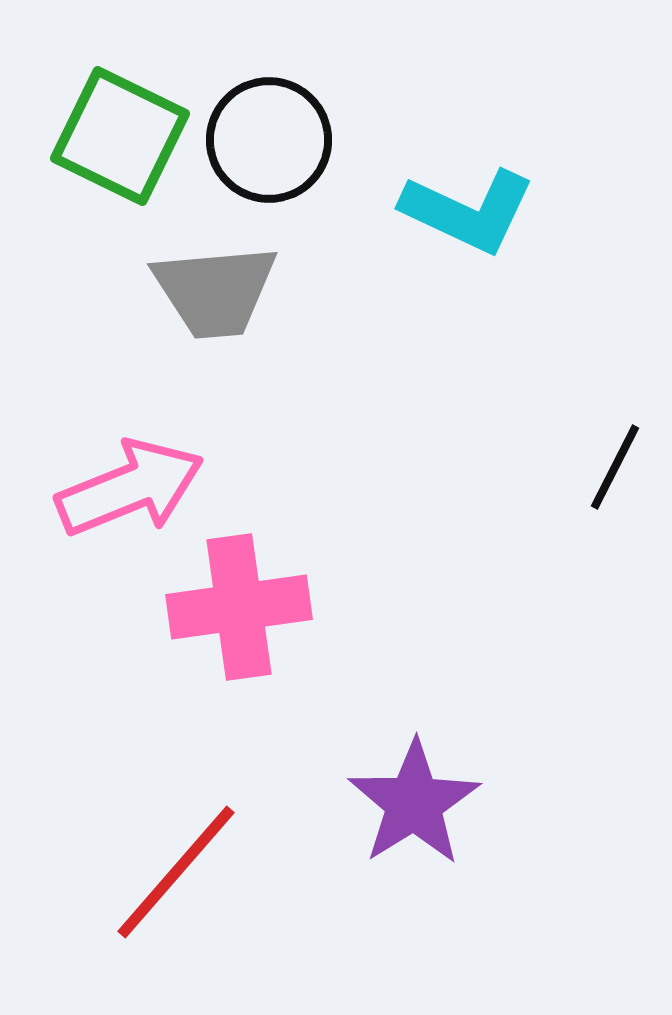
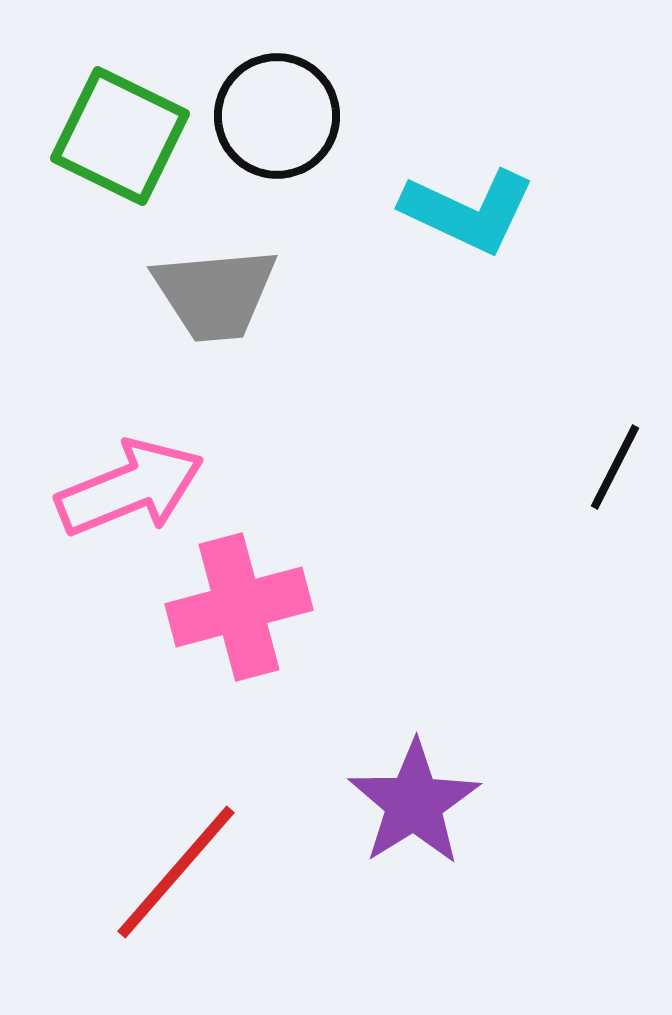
black circle: moved 8 px right, 24 px up
gray trapezoid: moved 3 px down
pink cross: rotated 7 degrees counterclockwise
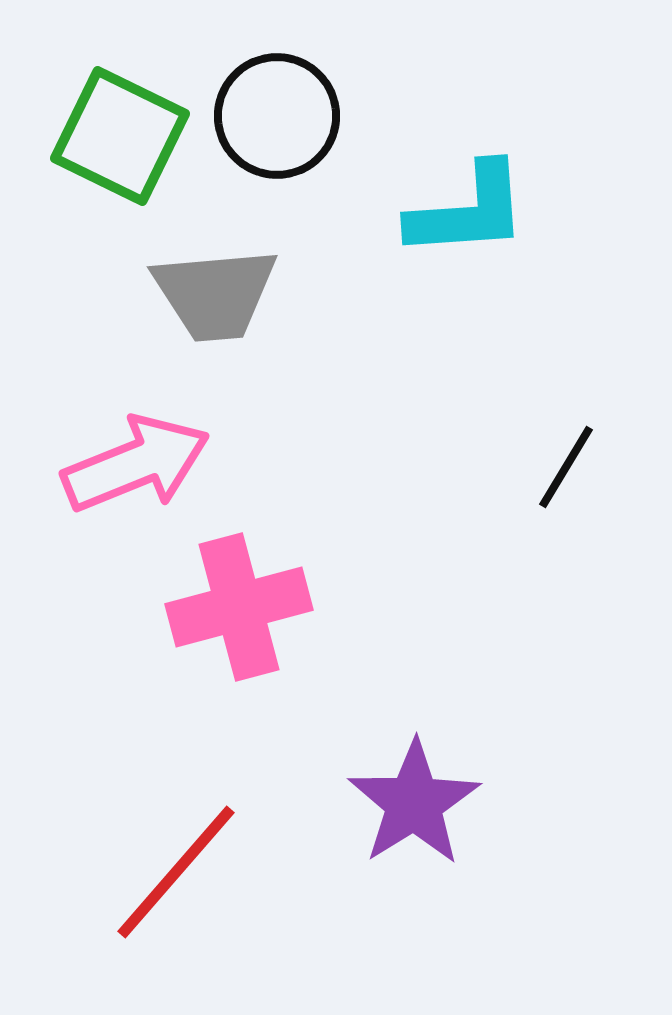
cyan L-shape: rotated 29 degrees counterclockwise
black line: moved 49 px left; rotated 4 degrees clockwise
pink arrow: moved 6 px right, 24 px up
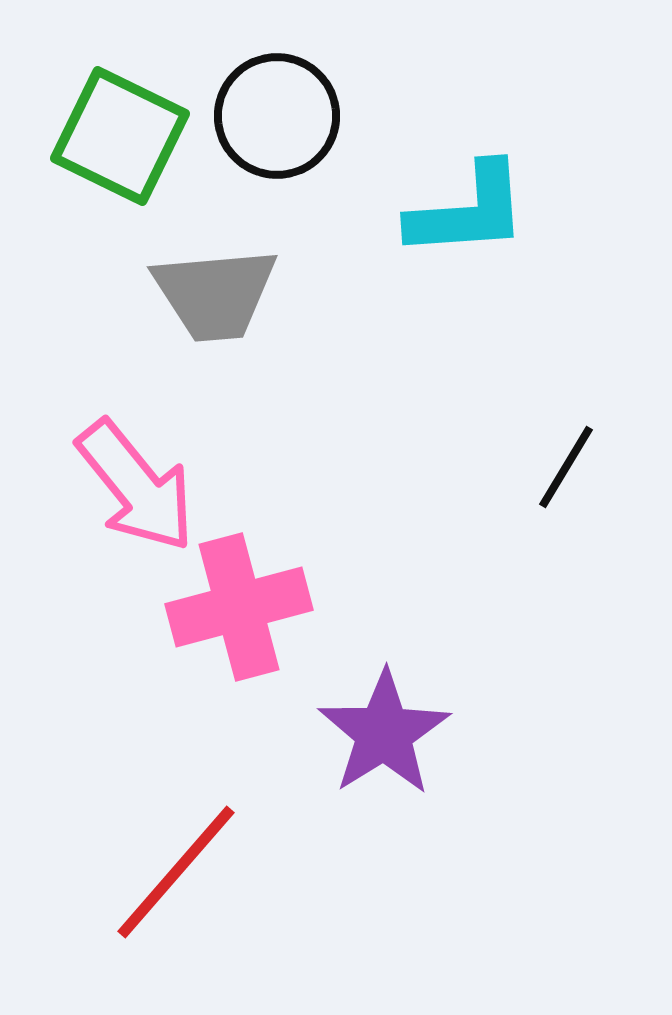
pink arrow: moved 22 px down; rotated 73 degrees clockwise
purple star: moved 30 px left, 70 px up
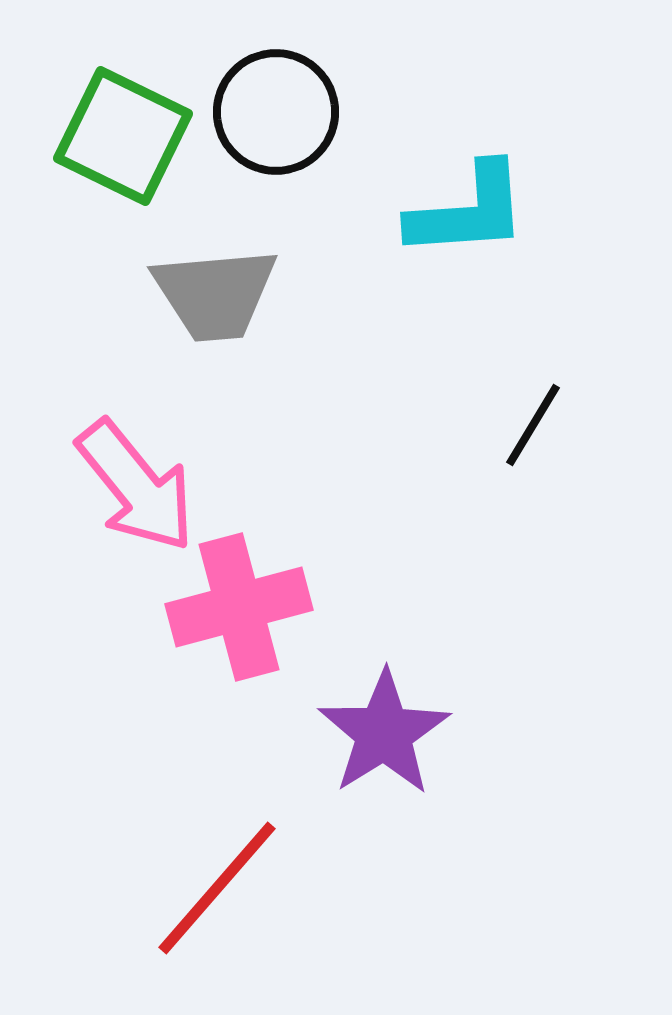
black circle: moved 1 px left, 4 px up
green square: moved 3 px right
black line: moved 33 px left, 42 px up
red line: moved 41 px right, 16 px down
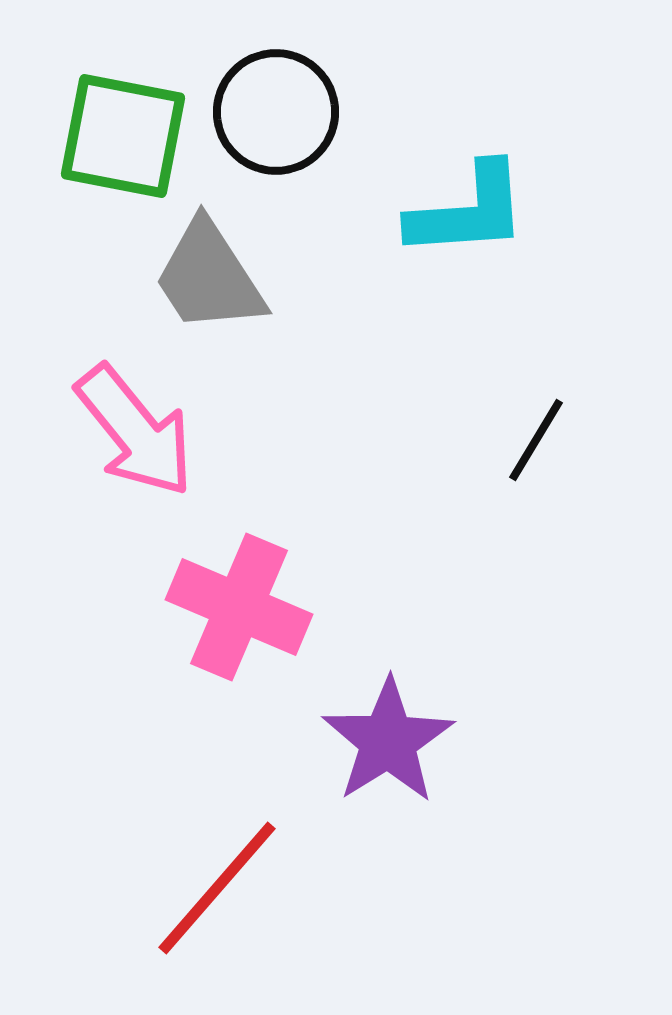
green square: rotated 15 degrees counterclockwise
gray trapezoid: moved 6 px left, 17 px up; rotated 62 degrees clockwise
black line: moved 3 px right, 15 px down
pink arrow: moved 1 px left, 55 px up
pink cross: rotated 38 degrees clockwise
purple star: moved 4 px right, 8 px down
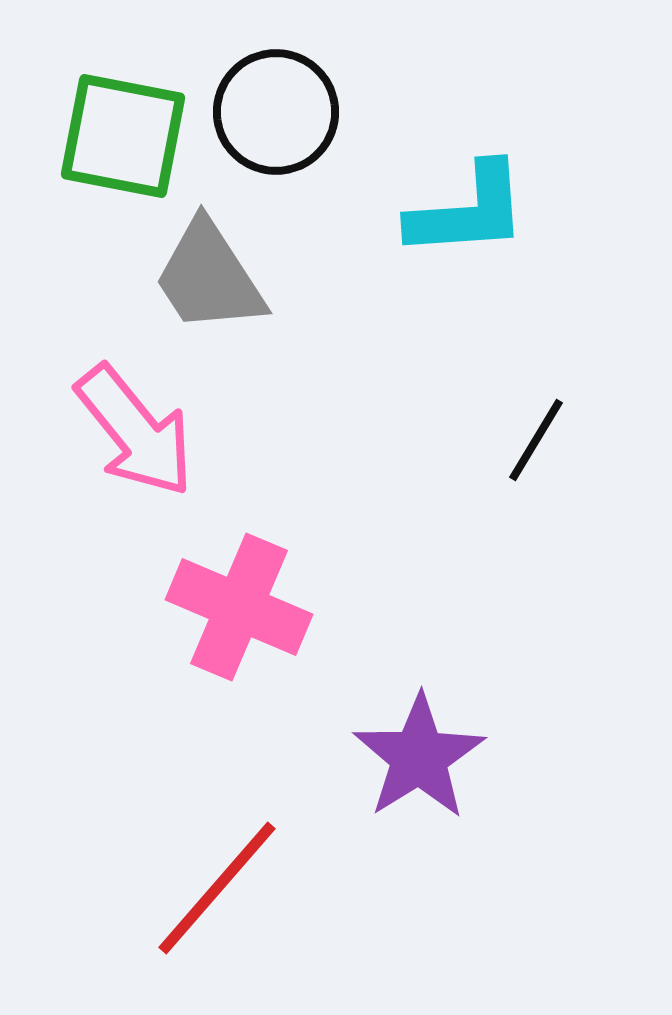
purple star: moved 31 px right, 16 px down
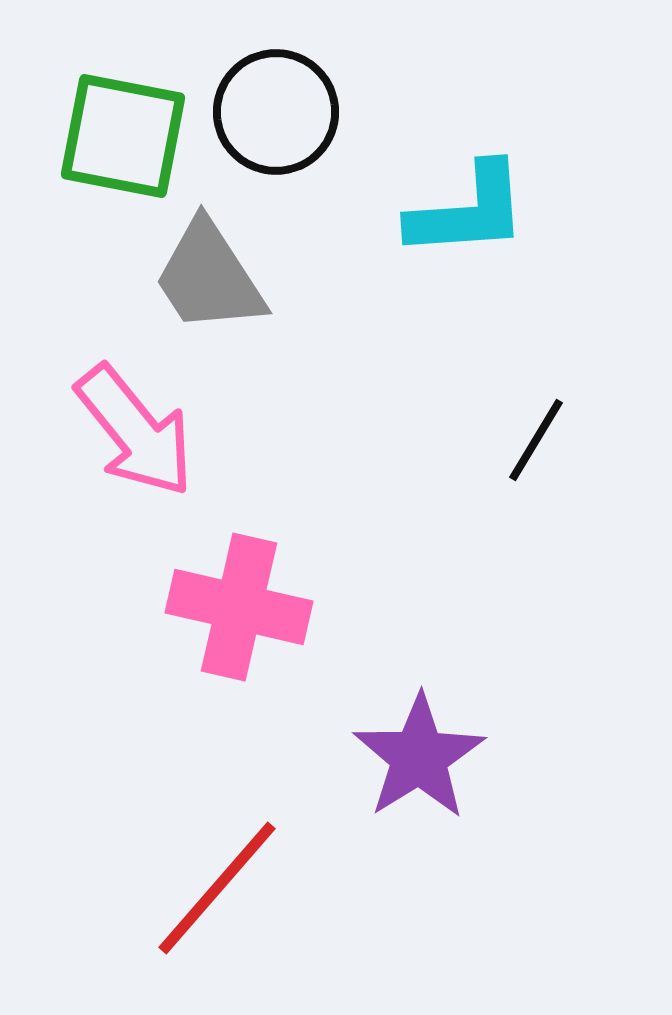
pink cross: rotated 10 degrees counterclockwise
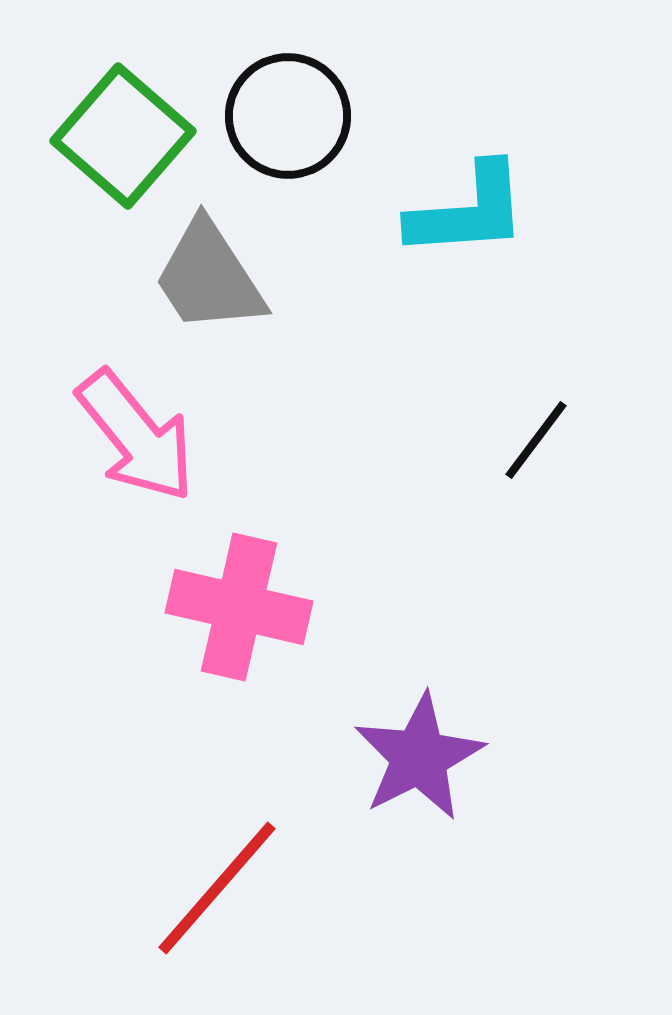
black circle: moved 12 px right, 4 px down
green square: rotated 30 degrees clockwise
pink arrow: moved 1 px right, 5 px down
black line: rotated 6 degrees clockwise
purple star: rotated 5 degrees clockwise
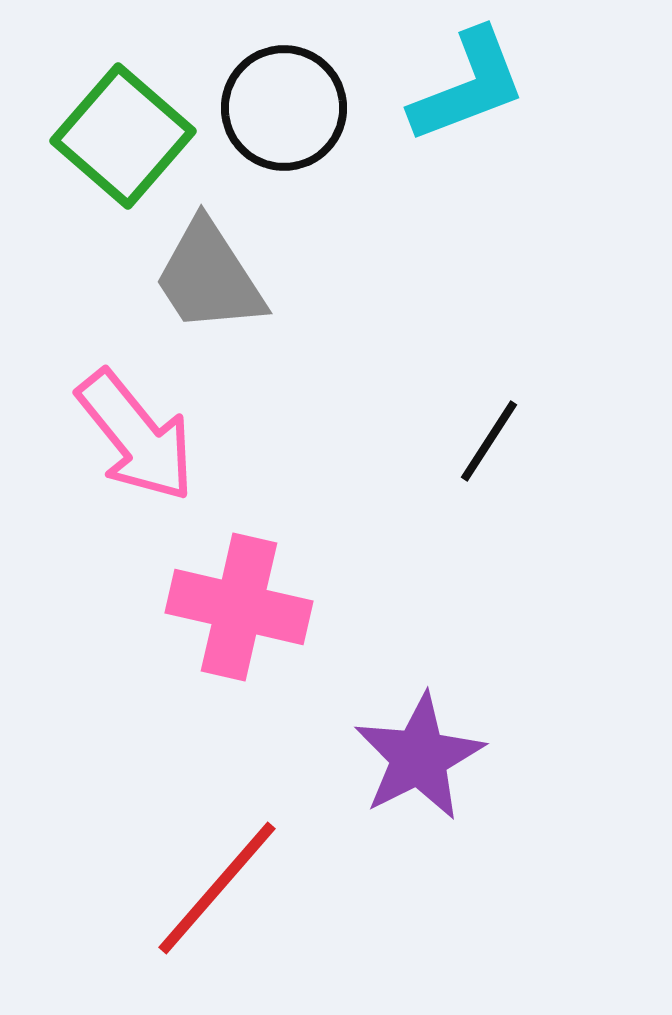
black circle: moved 4 px left, 8 px up
cyan L-shape: moved 125 px up; rotated 17 degrees counterclockwise
black line: moved 47 px left, 1 px down; rotated 4 degrees counterclockwise
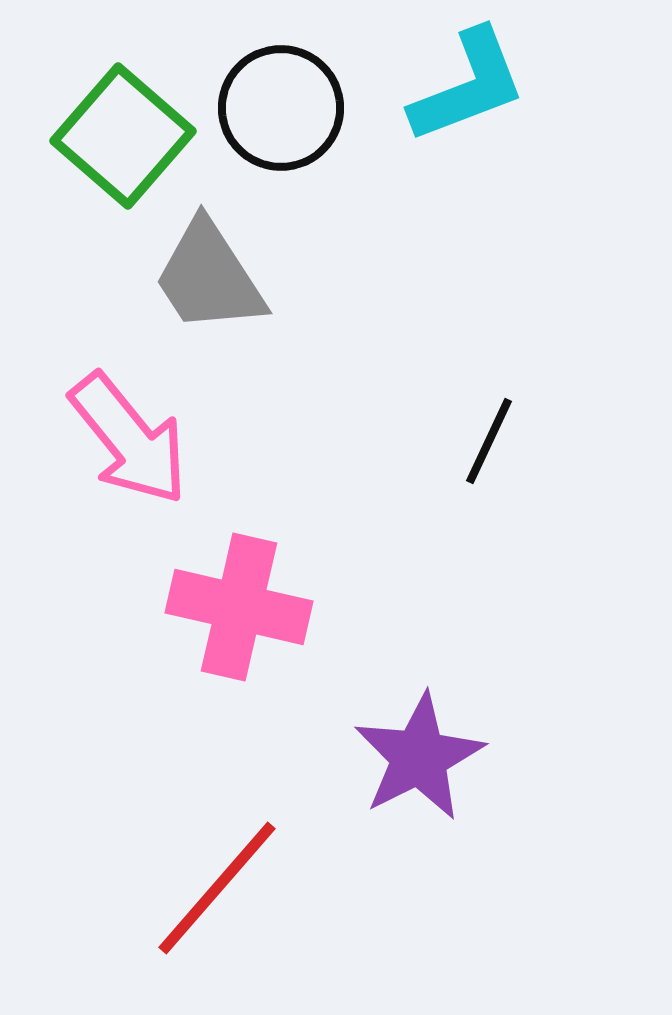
black circle: moved 3 px left
pink arrow: moved 7 px left, 3 px down
black line: rotated 8 degrees counterclockwise
